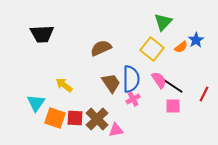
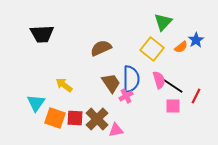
pink semicircle: rotated 18 degrees clockwise
red line: moved 8 px left, 2 px down
pink cross: moved 7 px left, 3 px up
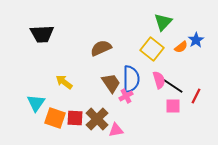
yellow arrow: moved 3 px up
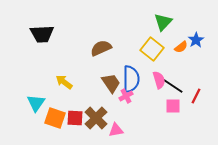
brown cross: moved 1 px left, 1 px up
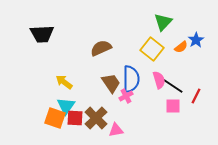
cyan triangle: moved 30 px right, 3 px down
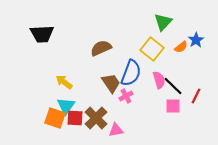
blue semicircle: moved 6 px up; rotated 20 degrees clockwise
black line: rotated 10 degrees clockwise
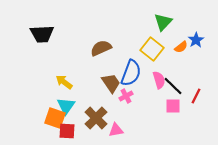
red square: moved 8 px left, 13 px down
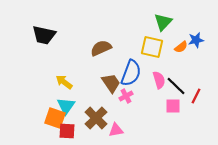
black trapezoid: moved 2 px right, 1 px down; rotated 15 degrees clockwise
blue star: rotated 21 degrees clockwise
yellow square: moved 2 px up; rotated 25 degrees counterclockwise
black line: moved 3 px right
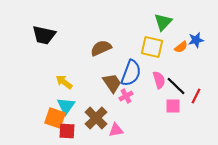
brown trapezoid: moved 1 px right
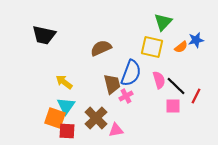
brown trapezoid: moved 1 px down; rotated 20 degrees clockwise
